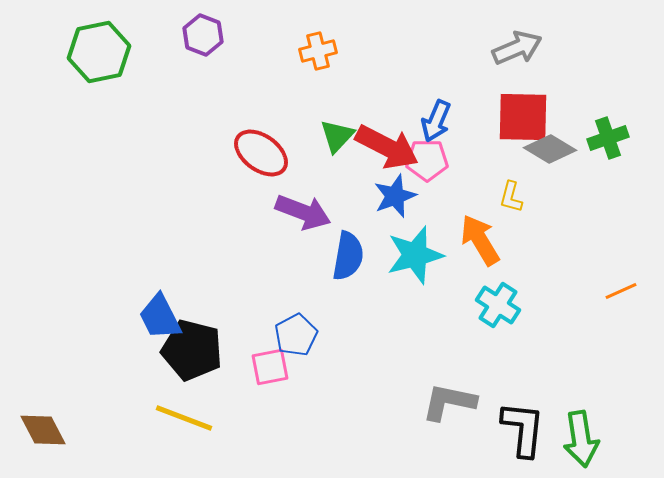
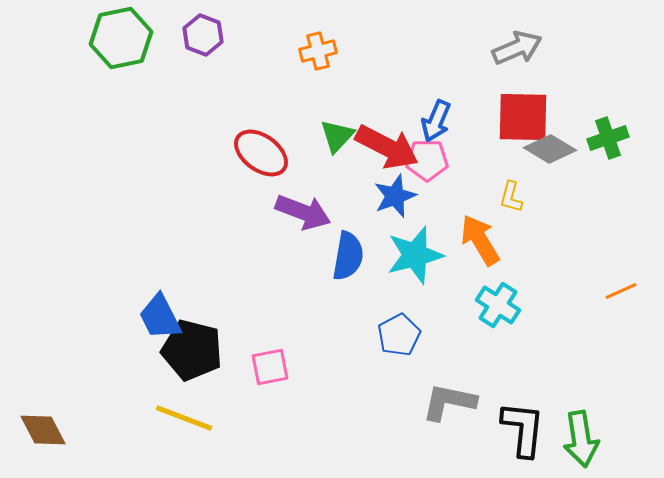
green hexagon: moved 22 px right, 14 px up
blue pentagon: moved 103 px right
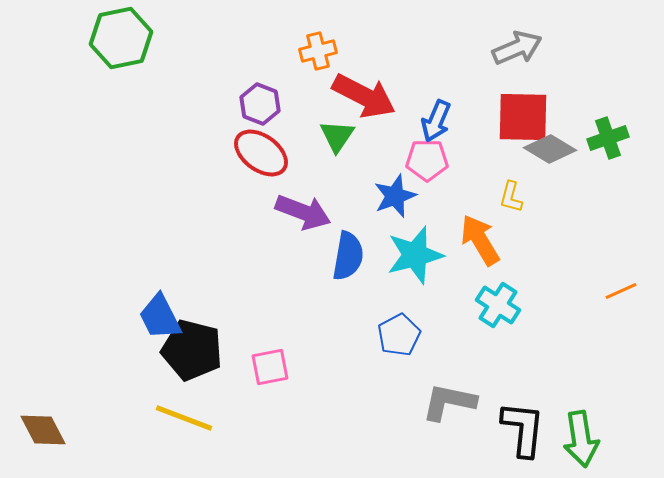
purple hexagon: moved 57 px right, 69 px down
green triangle: rotated 9 degrees counterclockwise
red arrow: moved 23 px left, 51 px up
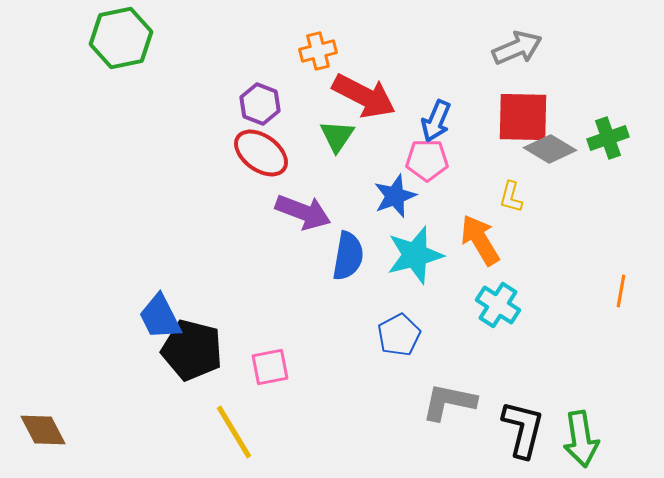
orange line: rotated 56 degrees counterclockwise
yellow line: moved 50 px right, 14 px down; rotated 38 degrees clockwise
black L-shape: rotated 8 degrees clockwise
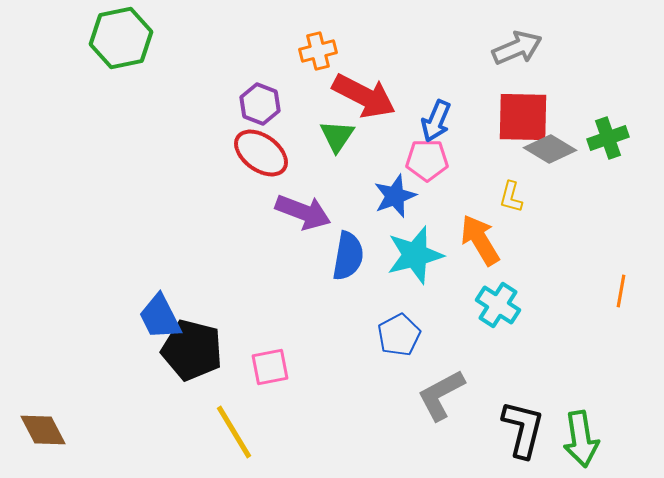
gray L-shape: moved 8 px left, 7 px up; rotated 40 degrees counterclockwise
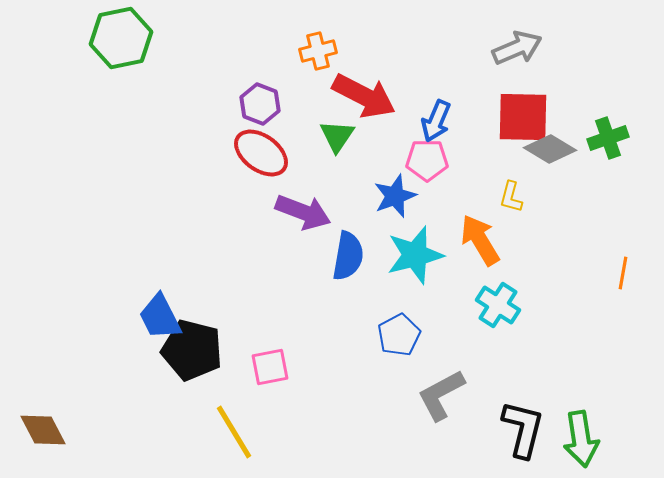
orange line: moved 2 px right, 18 px up
